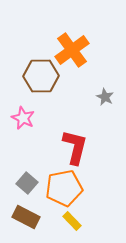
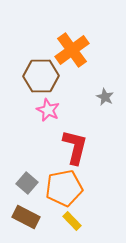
pink star: moved 25 px right, 8 px up
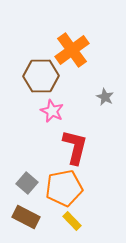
pink star: moved 4 px right, 1 px down
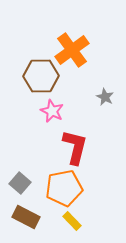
gray square: moved 7 px left
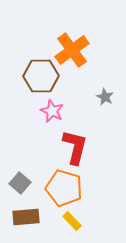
orange pentagon: rotated 27 degrees clockwise
brown rectangle: rotated 32 degrees counterclockwise
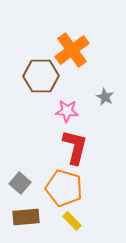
pink star: moved 15 px right; rotated 20 degrees counterclockwise
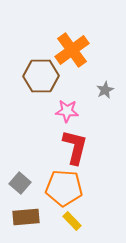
gray star: moved 7 px up; rotated 18 degrees clockwise
orange pentagon: rotated 12 degrees counterclockwise
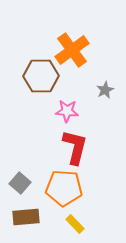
yellow rectangle: moved 3 px right, 3 px down
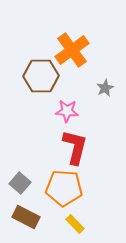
gray star: moved 2 px up
brown rectangle: rotated 32 degrees clockwise
